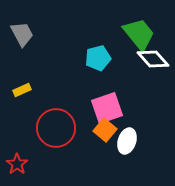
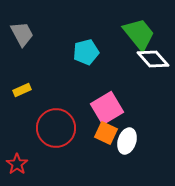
cyan pentagon: moved 12 px left, 6 px up
pink square: rotated 12 degrees counterclockwise
orange square: moved 1 px right, 3 px down; rotated 15 degrees counterclockwise
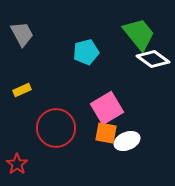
white diamond: rotated 12 degrees counterclockwise
orange square: rotated 15 degrees counterclockwise
white ellipse: rotated 50 degrees clockwise
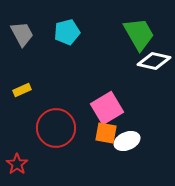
green trapezoid: rotated 9 degrees clockwise
cyan pentagon: moved 19 px left, 20 px up
white diamond: moved 1 px right, 2 px down; rotated 24 degrees counterclockwise
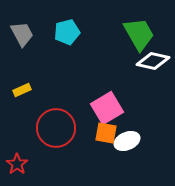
white diamond: moved 1 px left
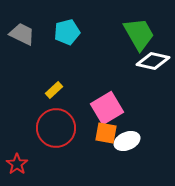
gray trapezoid: rotated 36 degrees counterclockwise
yellow rectangle: moved 32 px right; rotated 18 degrees counterclockwise
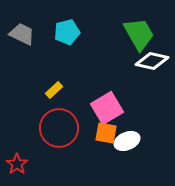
white diamond: moved 1 px left
red circle: moved 3 px right
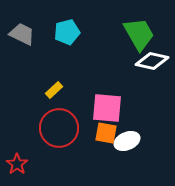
pink square: rotated 36 degrees clockwise
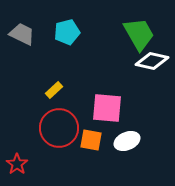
orange square: moved 15 px left, 7 px down
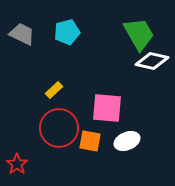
orange square: moved 1 px left, 1 px down
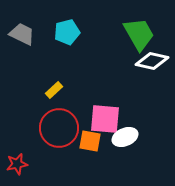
pink square: moved 2 px left, 11 px down
white ellipse: moved 2 px left, 4 px up
red star: rotated 25 degrees clockwise
